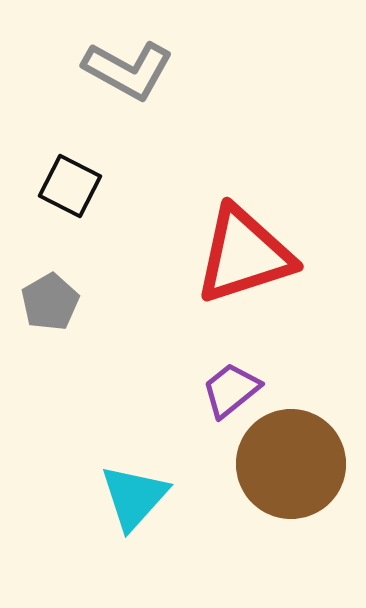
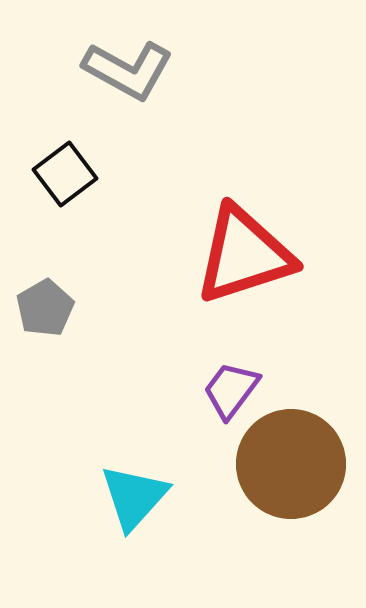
black square: moved 5 px left, 12 px up; rotated 26 degrees clockwise
gray pentagon: moved 5 px left, 6 px down
purple trapezoid: rotated 14 degrees counterclockwise
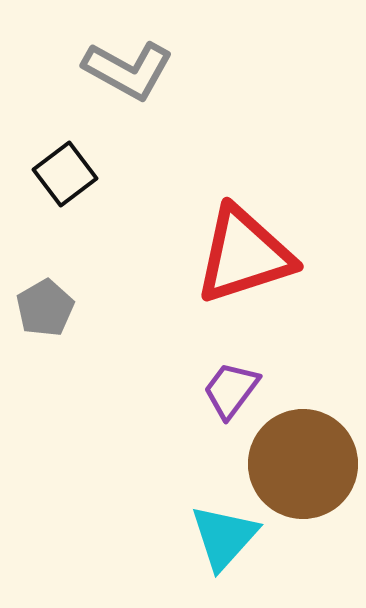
brown circle: moved 12 px right
cyan triangle: moved 90 px right, 40 px down
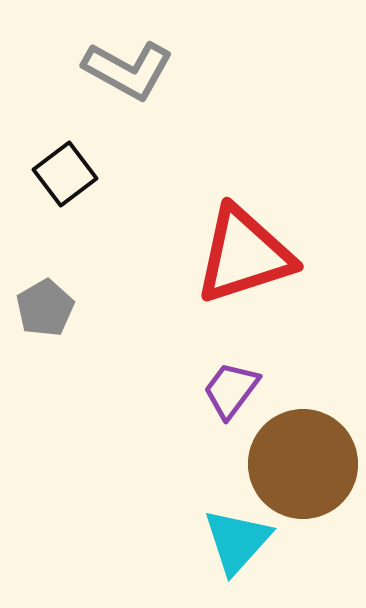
cyan triangle: moved 13 px right, 4 px down
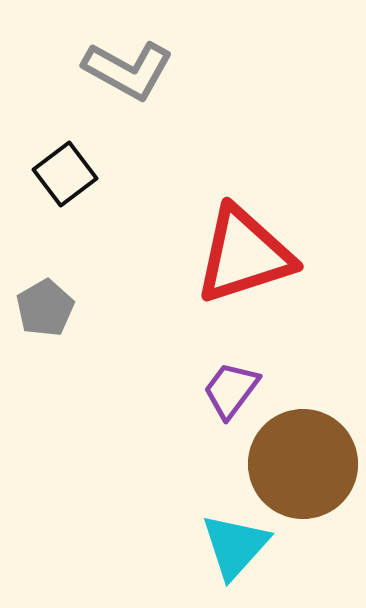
cyan triangle: moved 2 px left, 5 px down
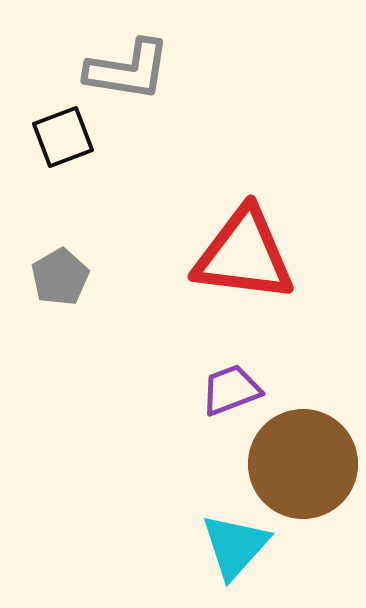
gray L-shape: rotated 20 degrees counterclockwise
black square: moved 2 px left, 37 px up; rotated 16 degrees clockwise
red triangle: rotated 25 degrees clockwise
gray pentagon: moved 15 px right, 31 px up
purple trapezoid: rotated 32 degrees clockwise
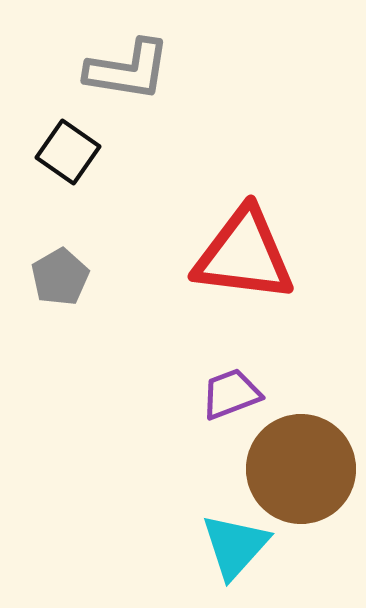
black square: moved 5 px right, 15 px down; rotated 34 degrees counterclockwise
purple trapezoid: moved 4 px down
brown circle: moved 2 px left, 5 px down
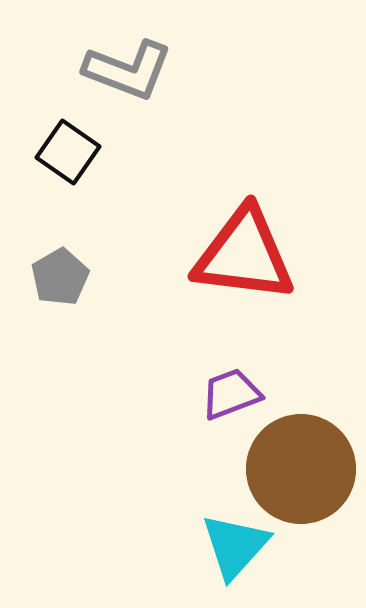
gray L-shape: rotated 12 degrees clockwise
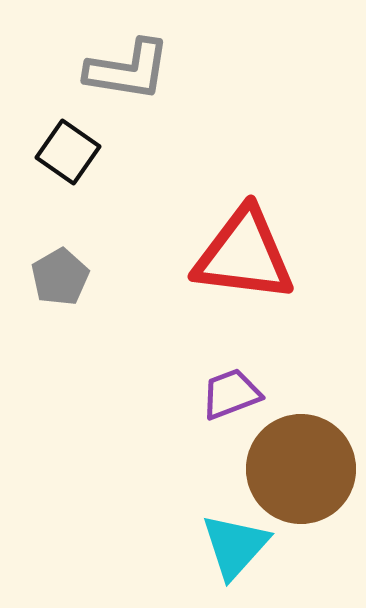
gray L-shape: rotated 12 degrees counterclockwise
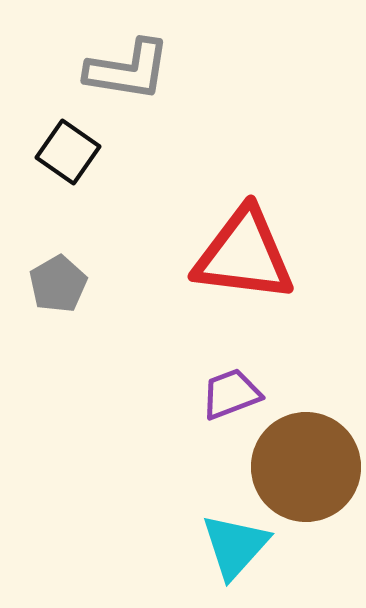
gray pentagon: moved 2 px left, 7 px down
brown circle: moved 5 px right, 2 px up
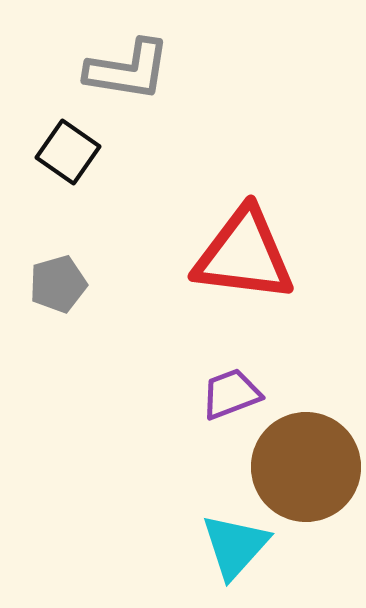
gray pentagon: rotated 14 degrees clockwise
